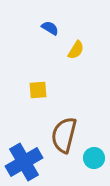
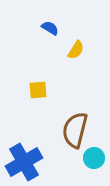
brown semicircle: moved 11 px right, 5 px up
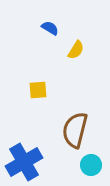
cyan circle: moved 3 px left, 7 px down
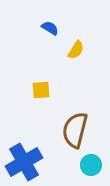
yellow square: moved 3 px right
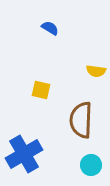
yellow semicircle: moved 20 px right, 21 px down; rotated 66 degrees clockwise
yellow square: rotated 18 degrees clockwise
brown semicircle: moved 6 px right, 10 px up; rotated 12 degrees counterclockwise
blue cross: moved 8 px up
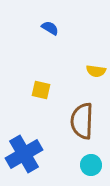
brown semicircle: moved 1 px right, 1 px down
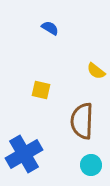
yellow semicircle: rotated 30 degrees clockwise
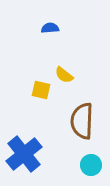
blue semicircle: rotated 36 degrees counterclockwise
yellow semicircle: moved 32 px left, 4 px down
blue cross: rotated 9 degrees counterclockwise
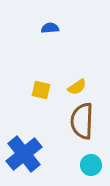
yellow semicircle: moved 13 px right, 12 px down; rotated 72 degrees counterclockwise
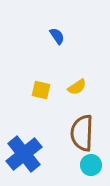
blue semicircle: moved 7 px right, 8 px down; rotated 60 degrees clockwise
brown semicircle: moved 12 px down
